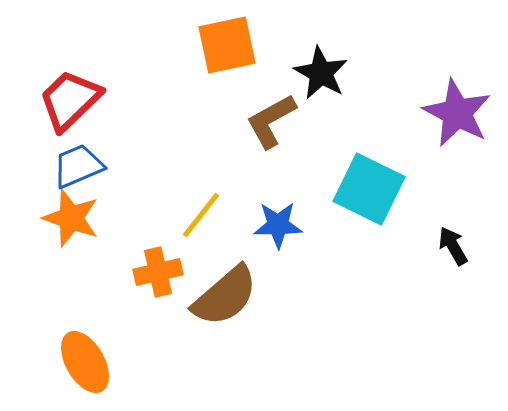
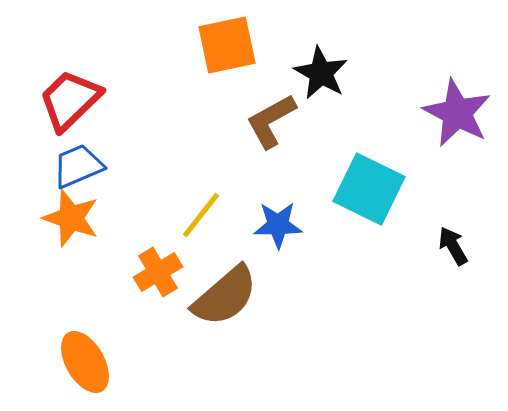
orange cross: rotated 18 degrees counterclockwise
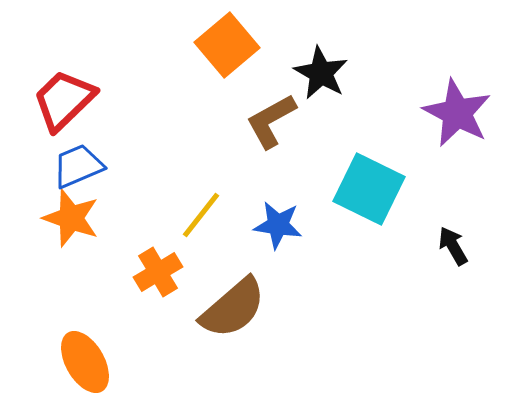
orange square: rotated 28 degrees counterclockwise
red trapezoid: moved 6 px left
blue star: rotated 9 degrees clockwise
brown semicircle: moved 8 px right, 12 px down
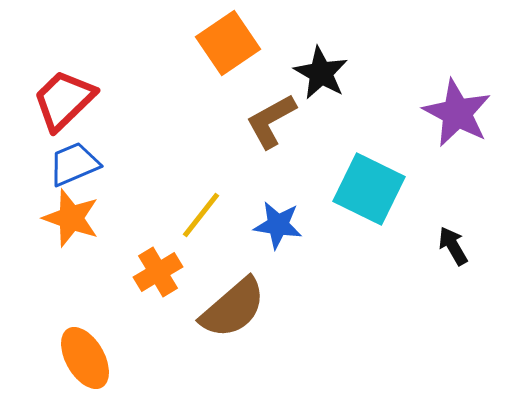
orange square: moved 1 px right, 2 px up; rotated 6 degrees clockwise
blue trapezoid: moved 4 px left, 2 px up
orange ellipse: moved 4 px up
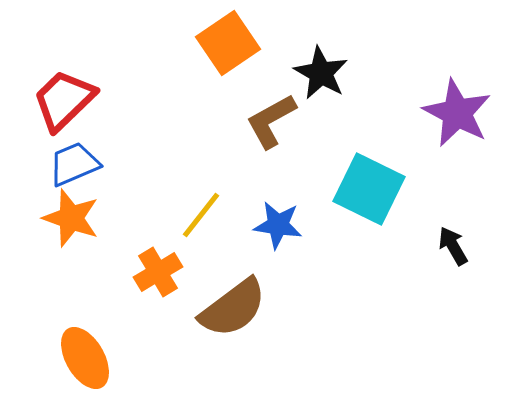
brown semicircle: rotated 4 degrees clockwise
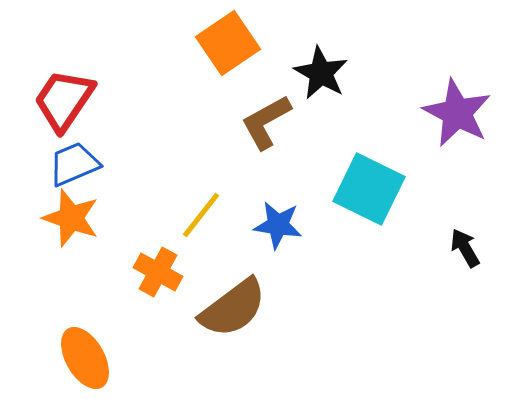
red trapezoid: rotated 12 degrees counterclockwise
brown L-shape: moved 5 px left, 1 px down
black arrow: moved 12 px right, 2 px down
orange cross: rotated 30 degrees counterclockwise
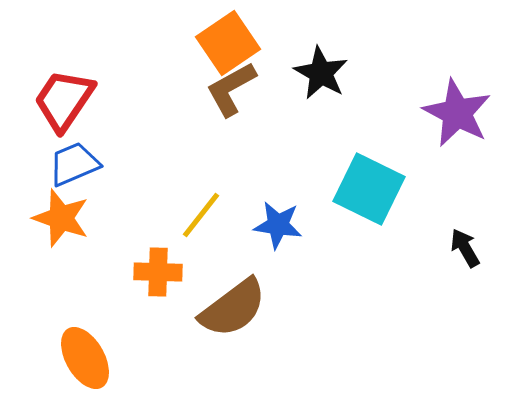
brown L-shape: moved 35 px left, 33 px up
orange star: moved 10 px left
orange cross: rotated 27 degrees counterclockwise
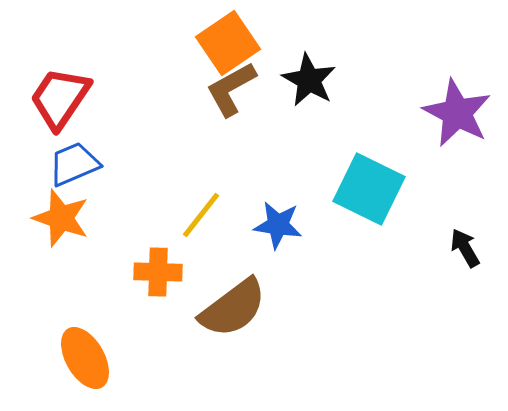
black star: moved 12 px left, 7 px down
red trapezoid: moved 4 px left, 2 px up
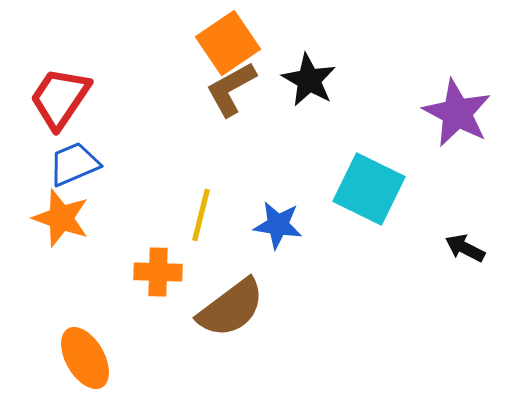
yellow line: rotated 24 degrees counterclockwise
black arrow: rotated 33 degrees counterclockwise
brown semicircle: moved 2 px left
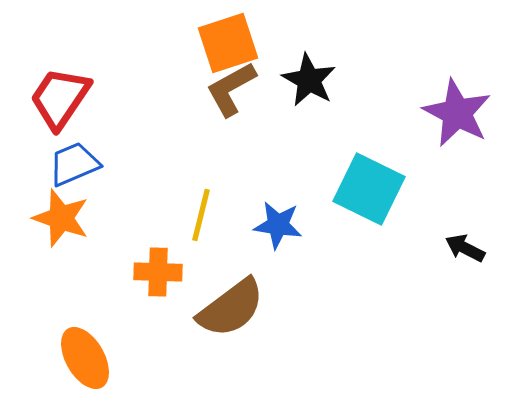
orange square: rotated 16 degrees clockwise
